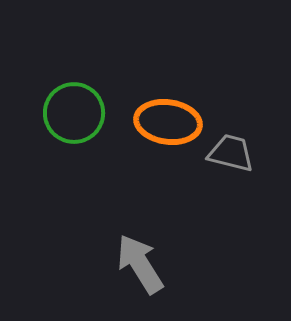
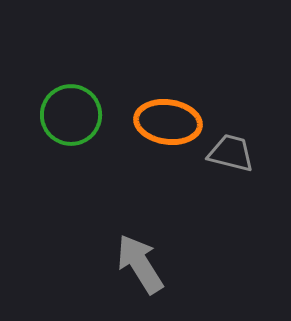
green circle: moved 3 px left, 2 px down
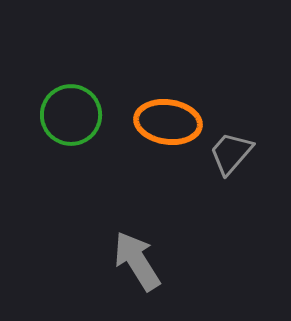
gray trapezoid: rotated 63 degrees counterclockwise
gray arrow: moved 3 px left, 3 px up
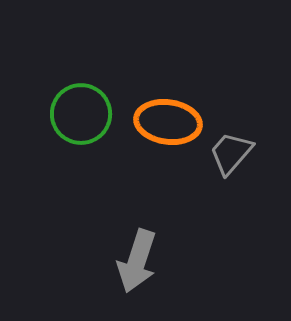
green circle: moved 10 px right, 1 px up
gray arrow: rotated 130 degrees counterclockwise
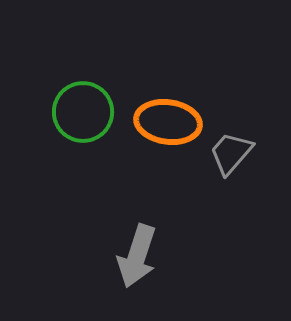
green circle: moved 2 px right, 2 px up
gray arrow: moved 5 px up
